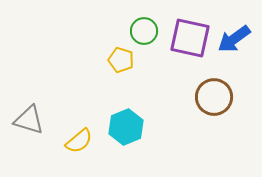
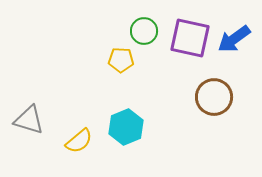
yellow pentagon: rotated 15 degrees counterclockwise
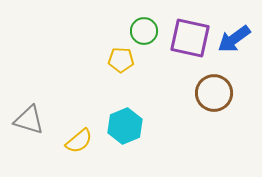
brown circle: moved 4 px up
cyan hexagon: moved 1 px left, 1 px up
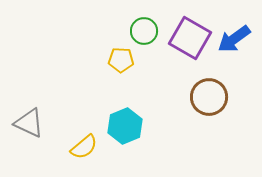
purple square: rotated 18 degrees clockwise
brown circle: moved 5 px left, 4 px down
gray triangle: moved 3 px down; rotated 8 degrees clockwise
yellow semicircle: moved 5 px right, 6 px down
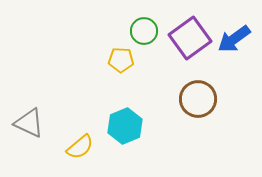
purple square: rotated 24 degrees clockwise
brown circle: moved 11 px left, 2 px down
yellow semicircle: moved 4 px left
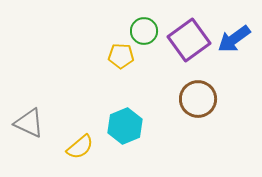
purple square: moved 1 px left, 2 px down
yellow pentagon: moved 4 px up
